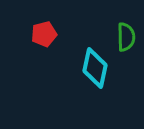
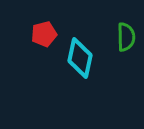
cyan diamond: moved 15 px left, 10 px up
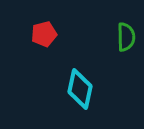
cyan diamond: moved 31 px down
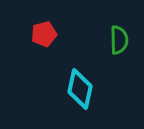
green semicircle: moved 7 px left, 3 px down
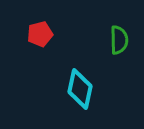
red pentagon: moved 4 px left
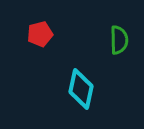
cyan diamond: moved 1 px right
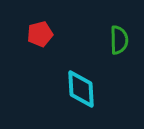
cyan diamond: rotated 15 degrees counterclockwise
